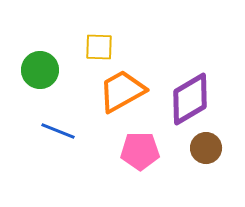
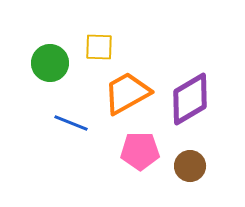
green circle: moved 10 px right, 7 px up
orange trapezoid: moved 5 px right, 2 px down
blue line: moved 13 px right, 8 px up
brown circle: moved 16 px left, 18 px down
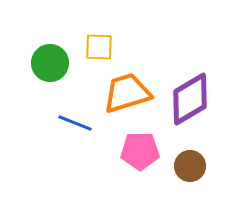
orange trapezoid: rotated 12 degrees clockwise
blue line: moved 4 px right
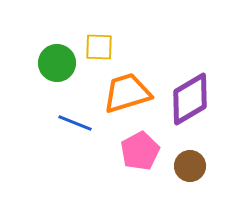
green circle: moved 7 px right
pink pentagon: rotated 27 degrees counterclockwise
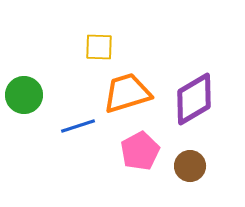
green circle: moved 33 px left, 32 px down
purple diamond: moved 4 px right
blue line: moved 3 px right, 3 px down; rotated 40 degrees counterclockwise
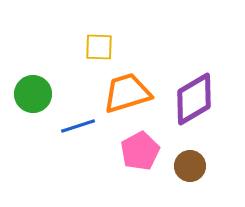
green circle: moved 9 px right, 1 px up
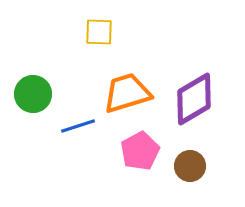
yellow square: moved 15 px up
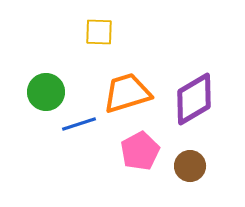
green circle: moved 13 px right, 2 px up
blue line: moved 1 px right, 2 px up
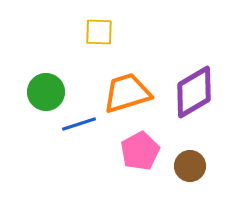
purple diamond: moved 7 px up
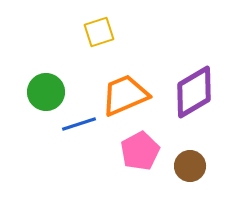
yellow square: rotated 20 degrees counterclockwise
orange trapezoid: moved 2 px left, 2 px down; rotated 6 degrees counterclockwise
